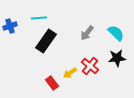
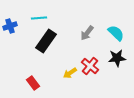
red rectangle: moved 19 px left
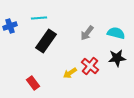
cyan semicircle: rotated 30 degrees counterclockwise
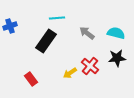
cyan line: moved 18 px right
gray arrow: rotated 91 degrees clockwise
red rectangle: moved 2 px left, 4 px up
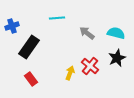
blue cross: moved 2 px right
black rectangle: moved 17 px left, 6 px down
black star: rotated 18 degrees counterclockwise
yellow arrow: rotated 144 degrees clockwise
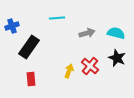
gray arrow: rotated 126 degrees clockwise
black star: rotated 24 degrees counterclockwise
yellow arrow: moved 1 px left, 2 px up
red rectangle: rotated 32 degrees clockwise
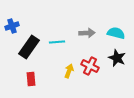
cyan line: moved 24 px down
gray arrow: rotated 14 degrees clockwise
red cross: rotated 12 degrees counterclockwise
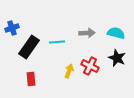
blue cross: moved 2 px down
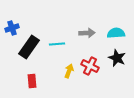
cyan semicircle: rotated 18 degrees counterclockwise
cyan line: moved 2 px down
red rectangle: moved 1 px right, 2 px down
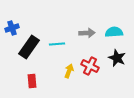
cyan semicircle: moved 2 px left, 1 px up
